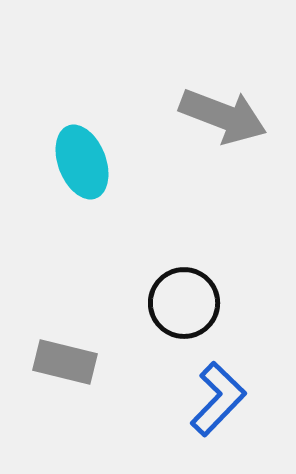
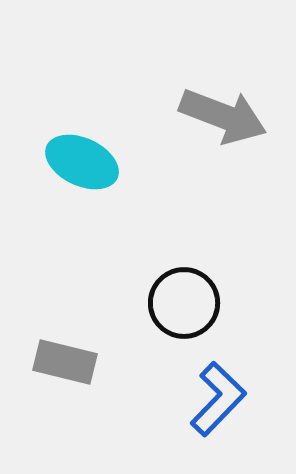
cyan ellipse: rotated 44 degrees counterclockwise
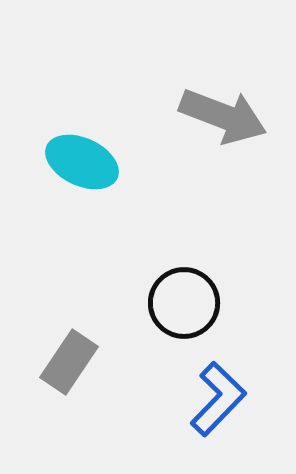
gray rectangle: moved 4 px right; rotated 70 degrees counterclockwise
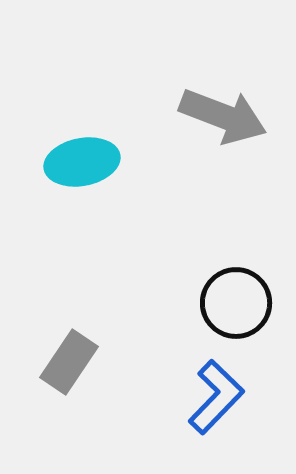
cyan ellipse: rotated 36 degrees counterclockwise
black circle: moved 52 px right
blue L-shape: moved 2 px left, 2 px up
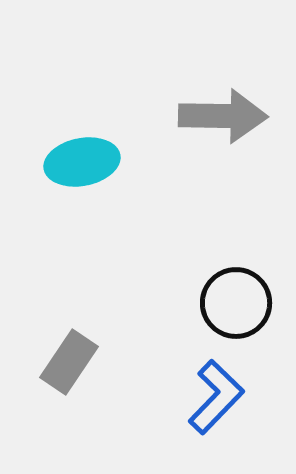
gray arrow: rotated 20 degrees counterclockwise
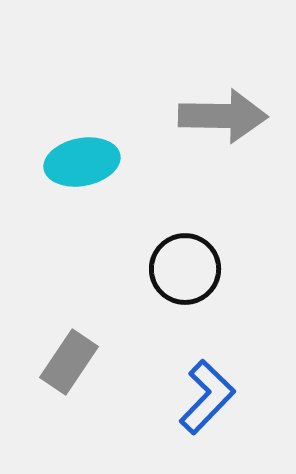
black circle: moved 51 px left, 34 px up
blue L-shape: moved 9 px left
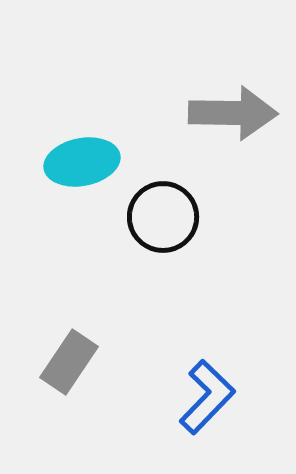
gray arrow: moved 10 px right, 3 px up
black circle: moved 22 px left, 52 px up
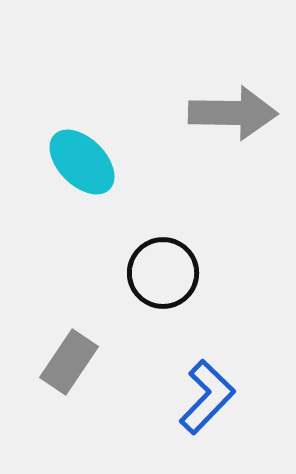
cyan ellipse: rotated 56 degrees clockwise
black circle: moved 56 px down
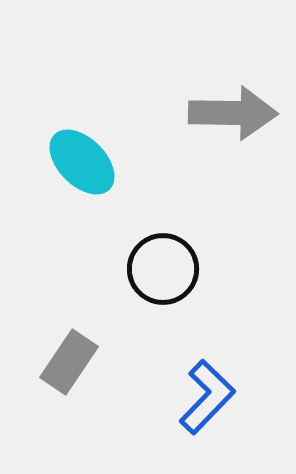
black circle: moved 4 px up
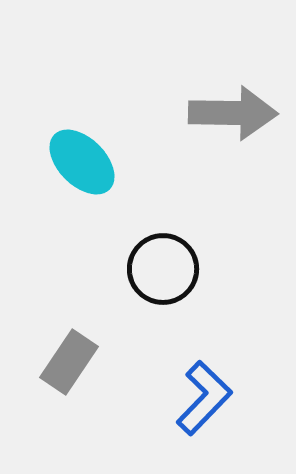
blue L-shape: moved 3 px left, 1 px down
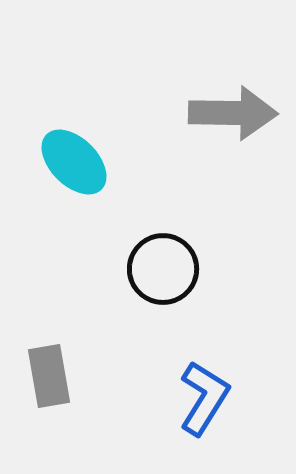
cyan ellipse: moved 8 px left
gray rectangle: moved 20 px left, 14 px down; rotated 44 degrees counterclockwise
blue L-shape: rotated 12 degrees counterclockwise
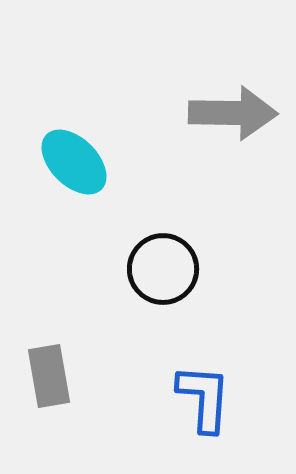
blue L-shape: rotated 28 degrees counterclockwise
